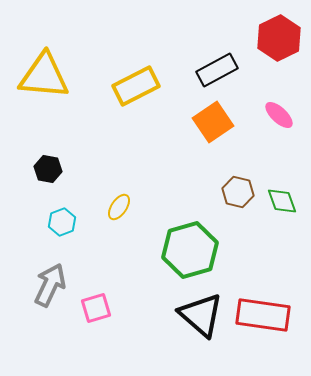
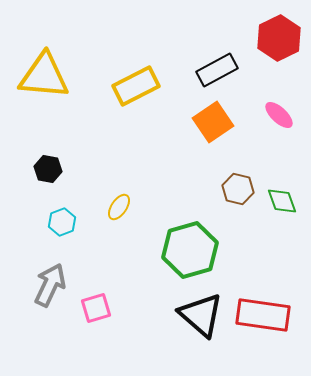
brown hexagon: moved 3 px up
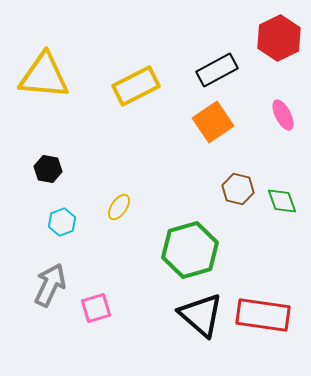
pink ellipse: moved 4 px right; rotated 20 degrees clockwise
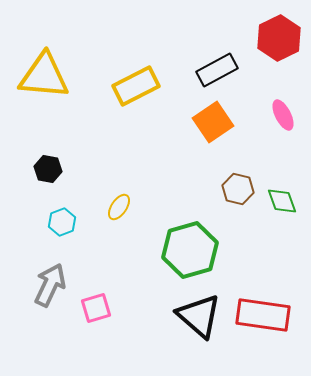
black triangle: moved 2 px left, 1 px down
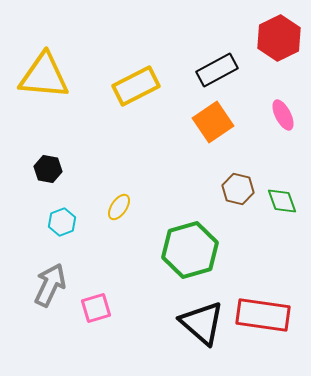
black triangle: moved 3 px right, 7 px down
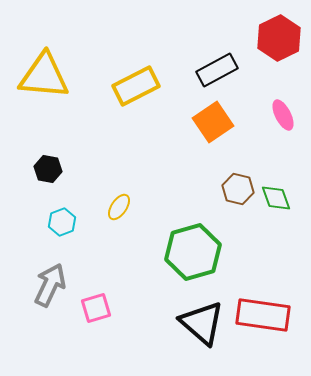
green diamond: moved 6 px left, 3 px up
green hexagon: moved 3 px right, 2 px down
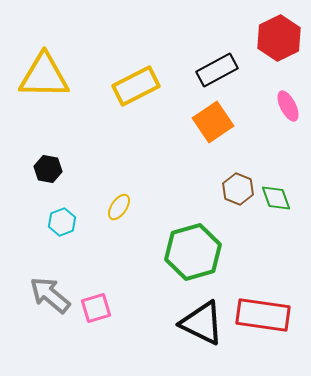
yellow triangle: rotated 4 degrees counterclockwise
pink ellipse: moved 5 px right, 9 px up
brown hexagon: rotated 8 degrees clockwise
gray arrow: moved 10 px down; rotated 75 degrees counterclockwise
black triangle: rotated 15 degrees counterclockwise
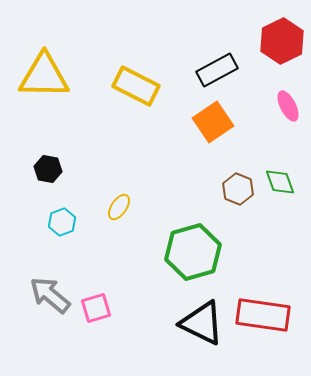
red hexagon: moved 3 px right, 3 px down
yellow rectangle: rotated 54 degrees clockwise
green diamond: moved 4 px right, 16 px up
